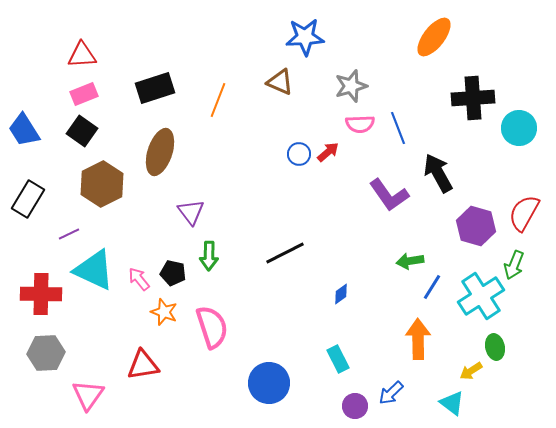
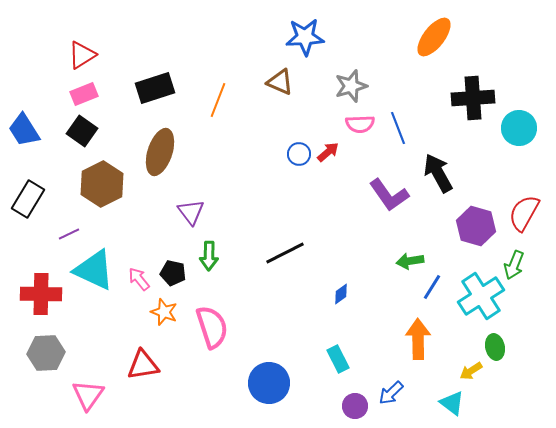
red triangle at (82, 55): rotated 28 degrees counterclockwise
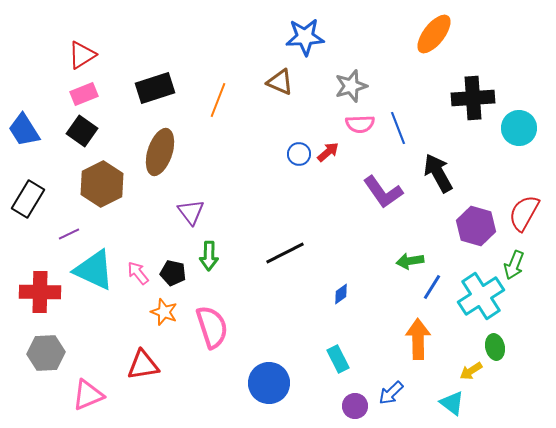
orange ellipse at (434, 37): moved 3 px up
purple L-shape at (389, 195): moved 6 px left, 3 px up
pink arrow at (139, 279): moved 1 px left, 6 px up
red cross at (41, 294): moved 1 px left, 2 px up
pink triangle at (88, 395): rotated 32 degrees clockwise
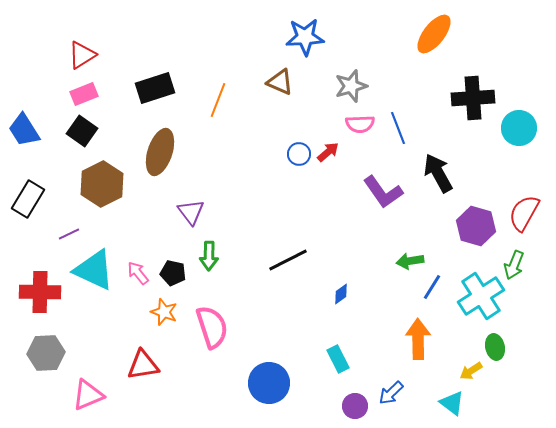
black line at (285, 253): moved 3 px right, 7 px down
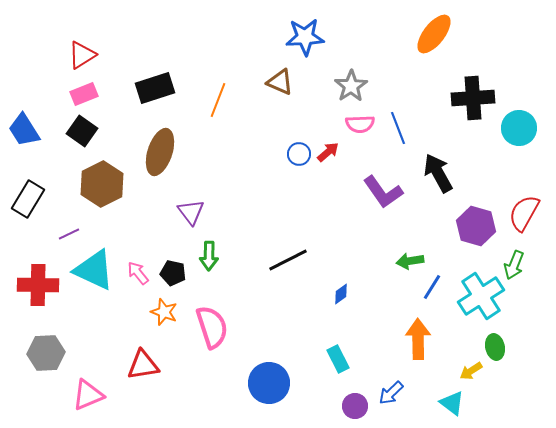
gray star at (351, 86): rotated 16 degrees counterclockwise
red cross at (40, 292): moved 2 px left, 7 px up
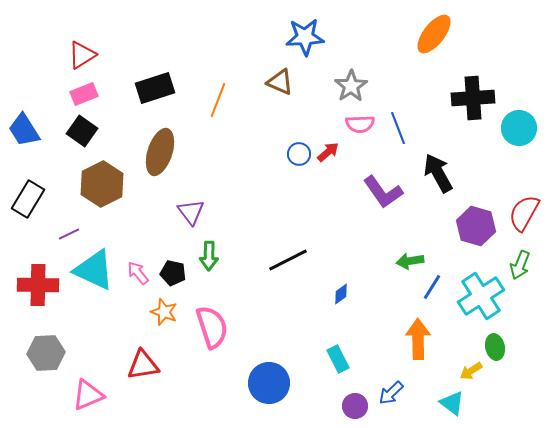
green arrow at (514, 265): moved 6 px right
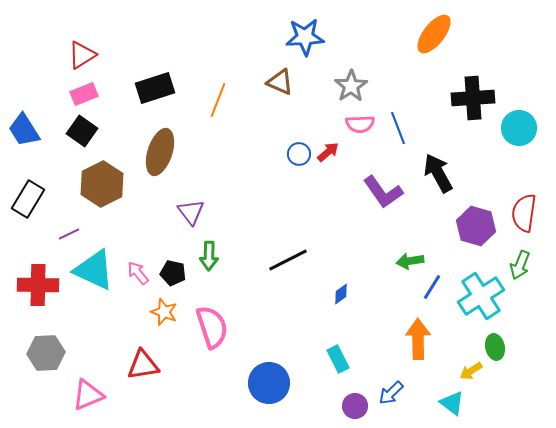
red semicircle at (524, 213): rotated 21 degrees counterclockwise
